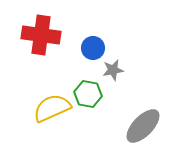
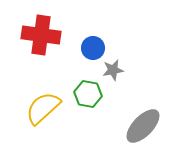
yellow semicircle: moved 9 px left; rotated 18 degrees counterclockwise
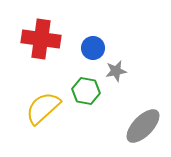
red cross: moved 4 px down
gray star: moved 3 px right, 1 px down
green hexagon: moved 2 px left, 3 px up
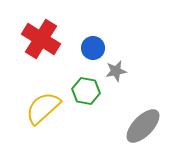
red cross: rotated 24 degrees clockwise
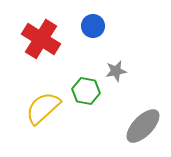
blue circle: moved 22 px up
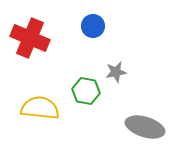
red cross: moved 11 px left, 1 px up; rotated 9 degrees counterclockwise
gray star: moved 1 px down
yellow semicircle: moved 3 px left; rotated 48 degrees clockwise
gray ellipse: moved 2 px right, 1 px down; rotated 63 degrees clockwise
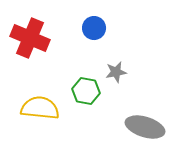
blue circle: moved 1 px right, 2 px down
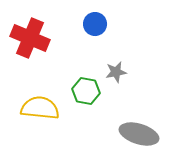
blue circle: moved 1 px right, 4 px up
gray ellipse: moved 6 px left, 7 px down
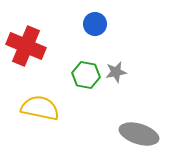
red cross: moved 4 px left, 8 px down
green hexagon: moved 16 px up
yellow semicircle: rotated 6 degrees clockwise
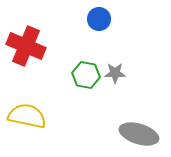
blue circle: moved 4 px right, 5 px up
gray star: moved 1 px left, 1 px down; rotated 10 degrees clockwise
yellow semicircle: moved 13 px left, 8 px down
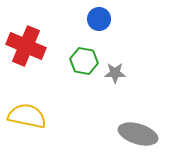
green hexagon: moved 2 px left, 14 px up
gray ellipse: moved 1 px left
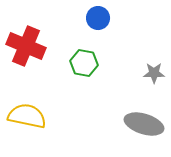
blue circle: moved 1 px left, 1 px up
green hexagon: moved 2 px down
gray star: moved 39 px right
gray ellipse: moved 6 px right, 10 px up
